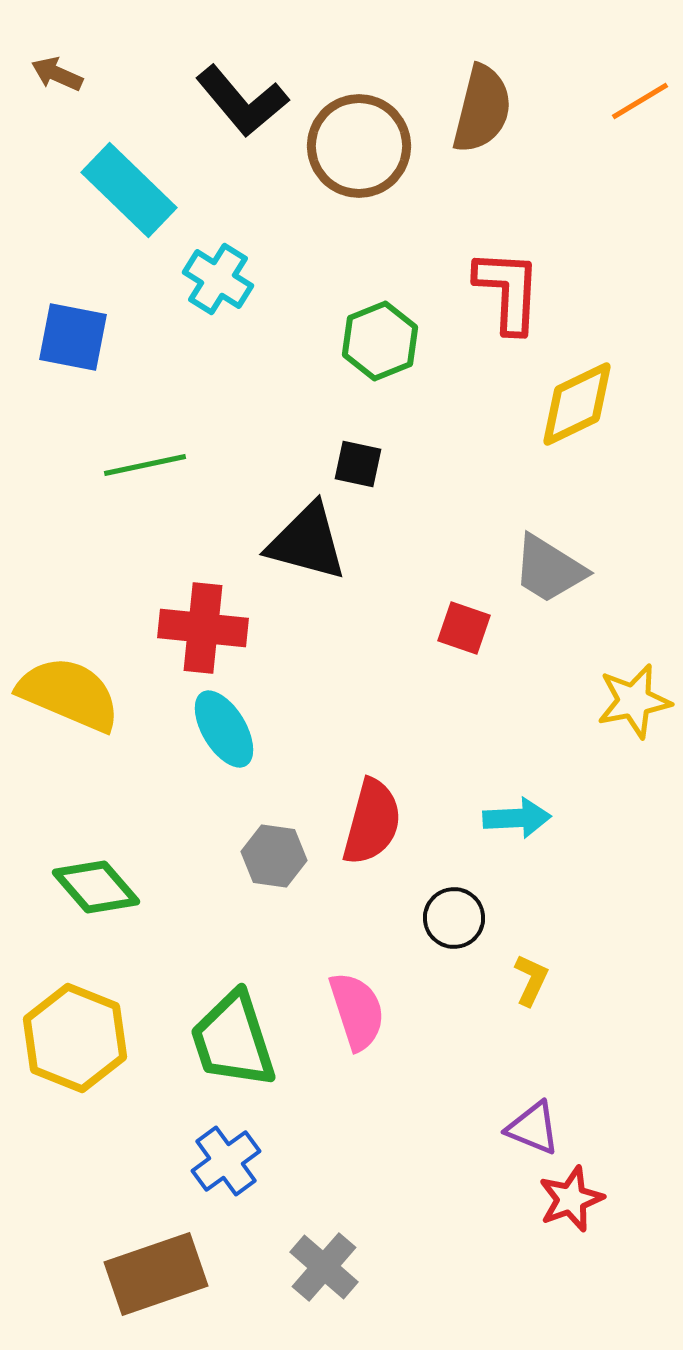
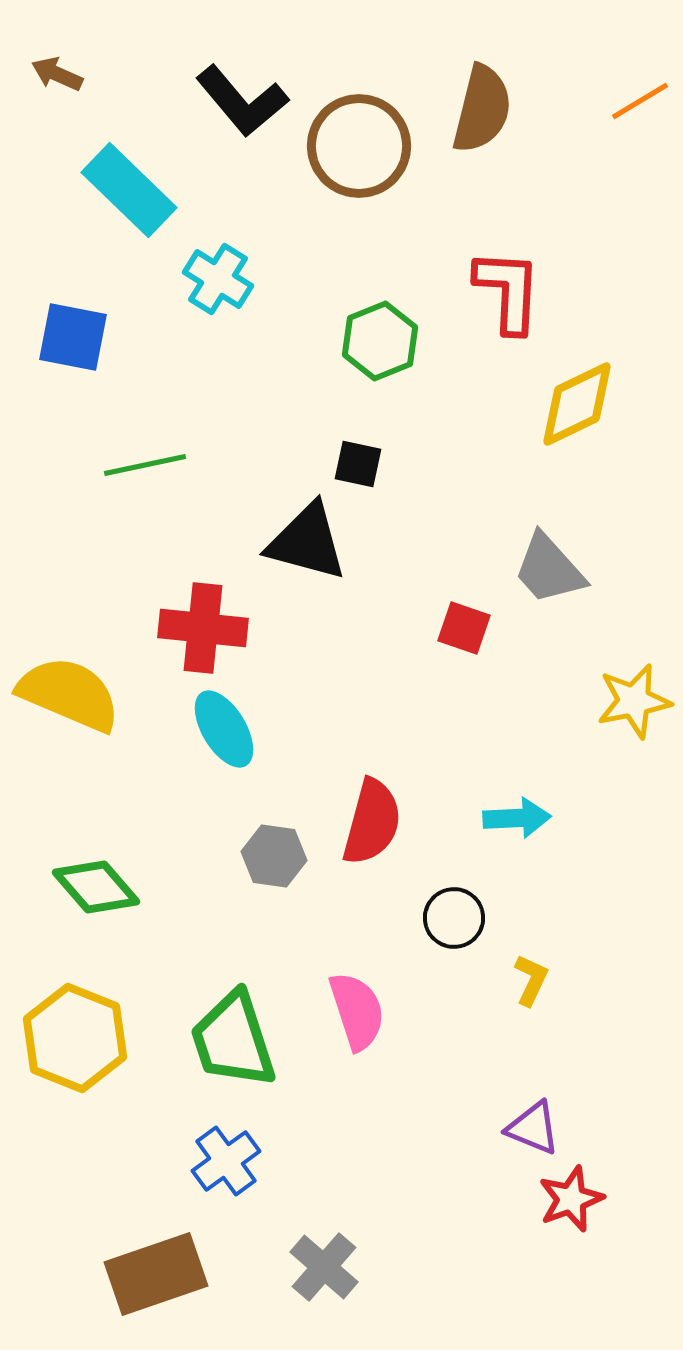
gray trapezoid: rotated 16 degrees clockwise
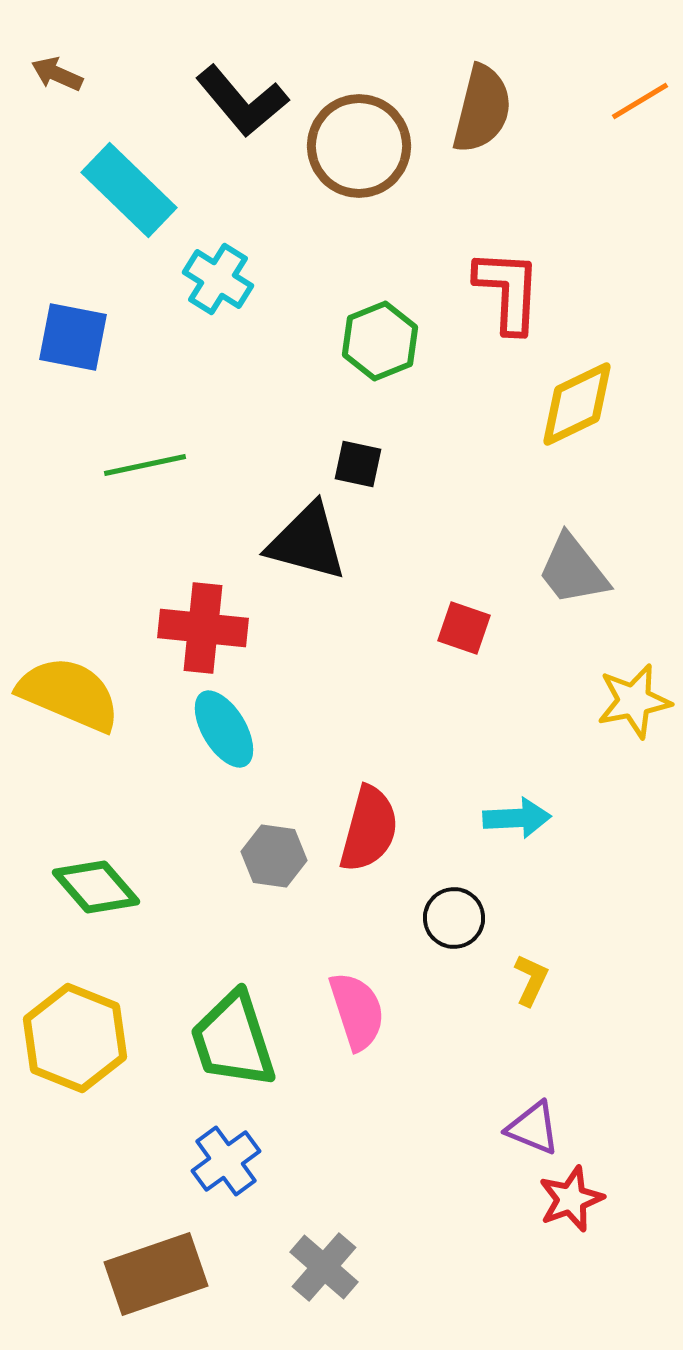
gray trapezoid: moved 24 px right, 1 px down; rotated 4 degrees clockwise
red semicircle: moved 3 px left, 7 px down
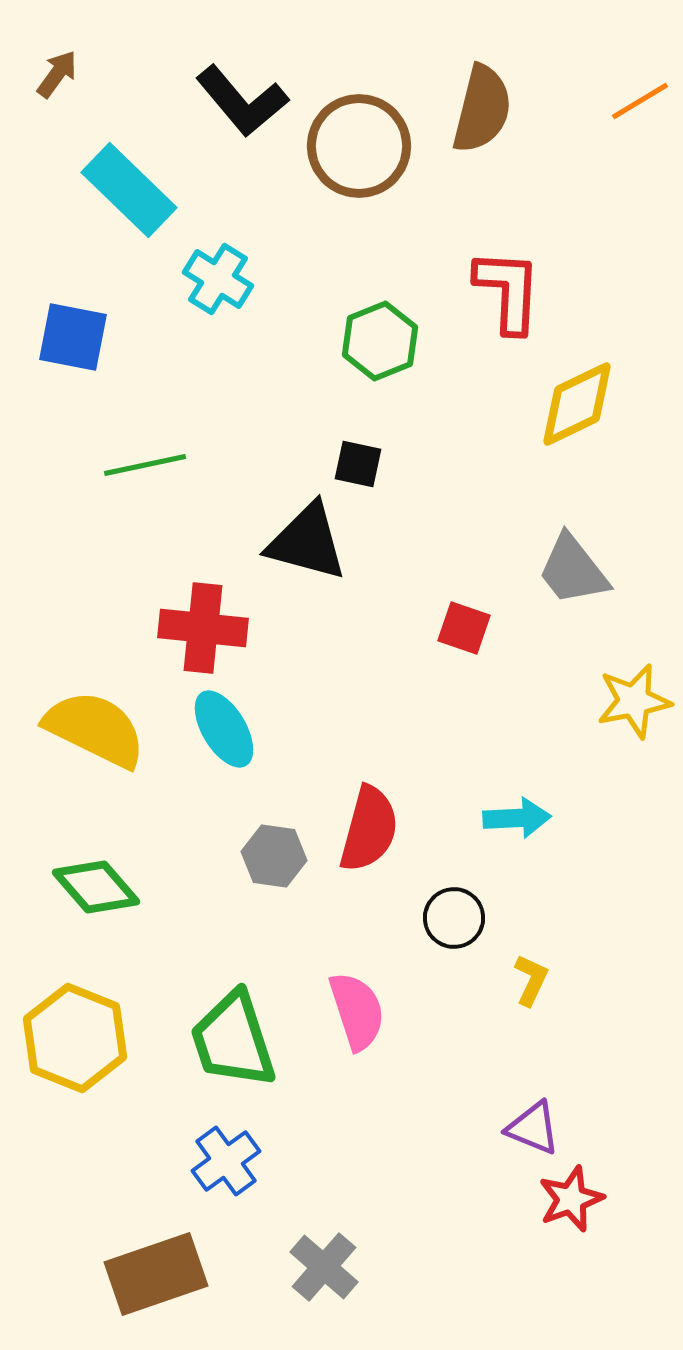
brown arrow: rotated 102 degrees clockwise
yellow semicircle: moved 26 px right, 35 px down; rotated 3 degrees clockwise
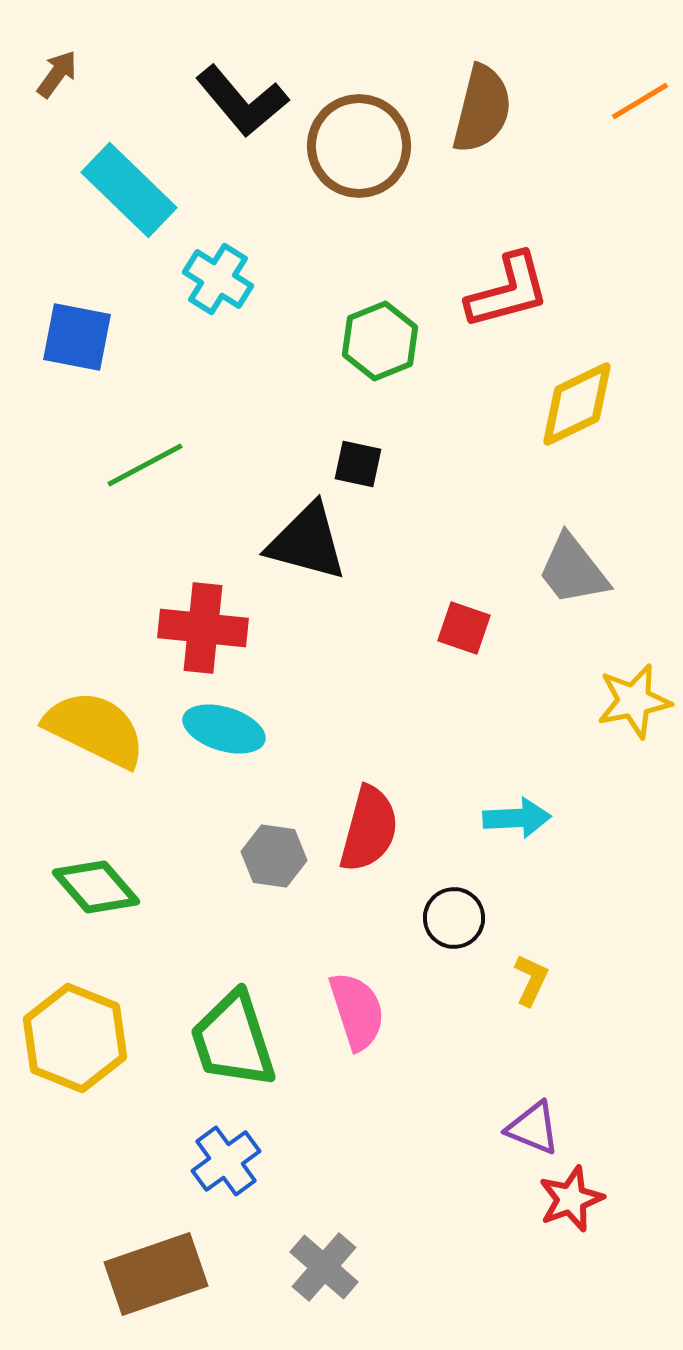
red L-shape: rotated 72 degrees clockwise
blue square: moved 4 px right
green line: rotated 16 degrees counterclockwise
cyan ellipse: rotated 42 degrees counterclockwise
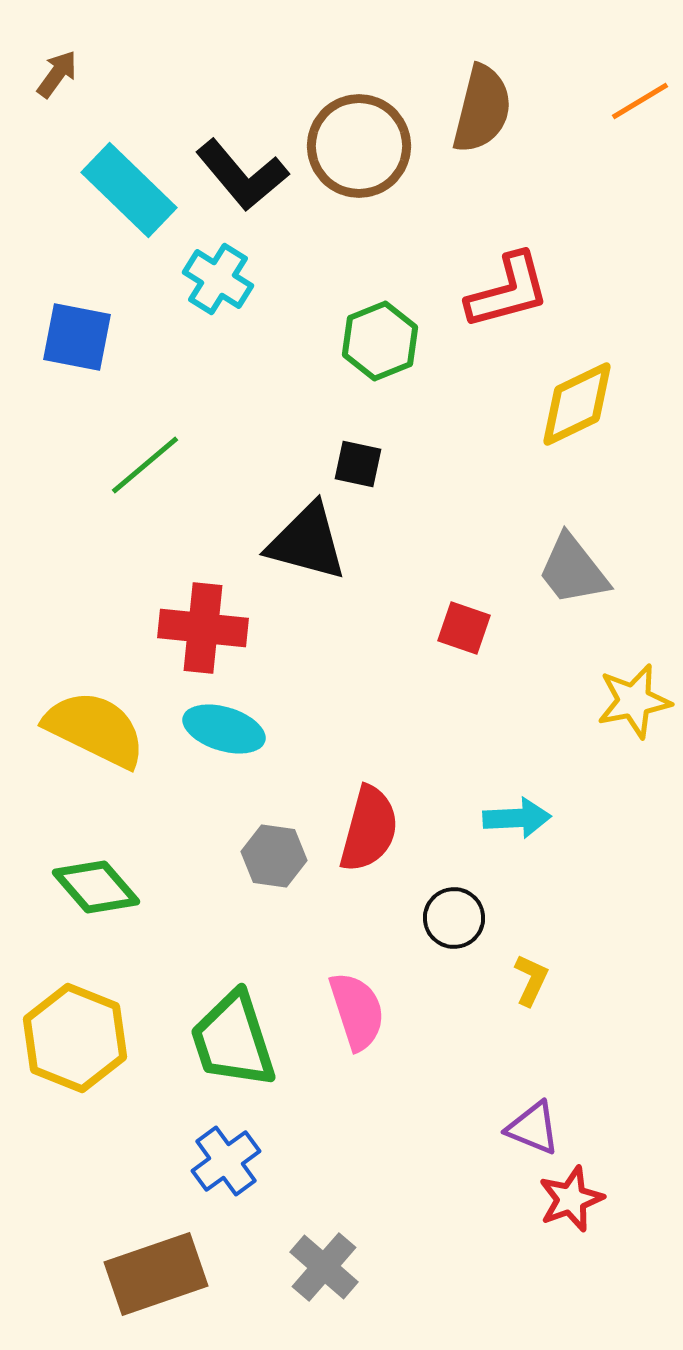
black L-shape: moved 74 px down
green line: rotated 12 degrees counterclockwise
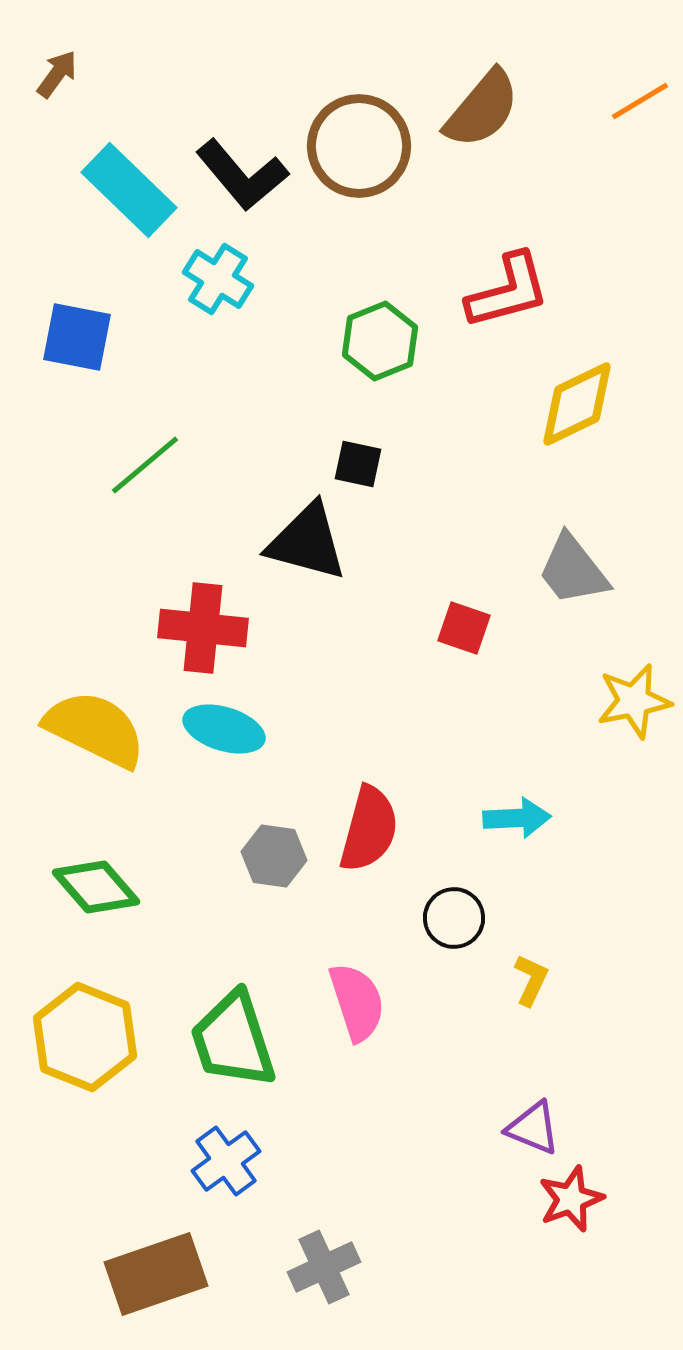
brown semicircle: rotated 26 degrees clockwise
pink semicircle: moved 9 px up
yellow hexagon: moved 10 px right, 1 px up
gray cross: rotated 24 degrees clockwise
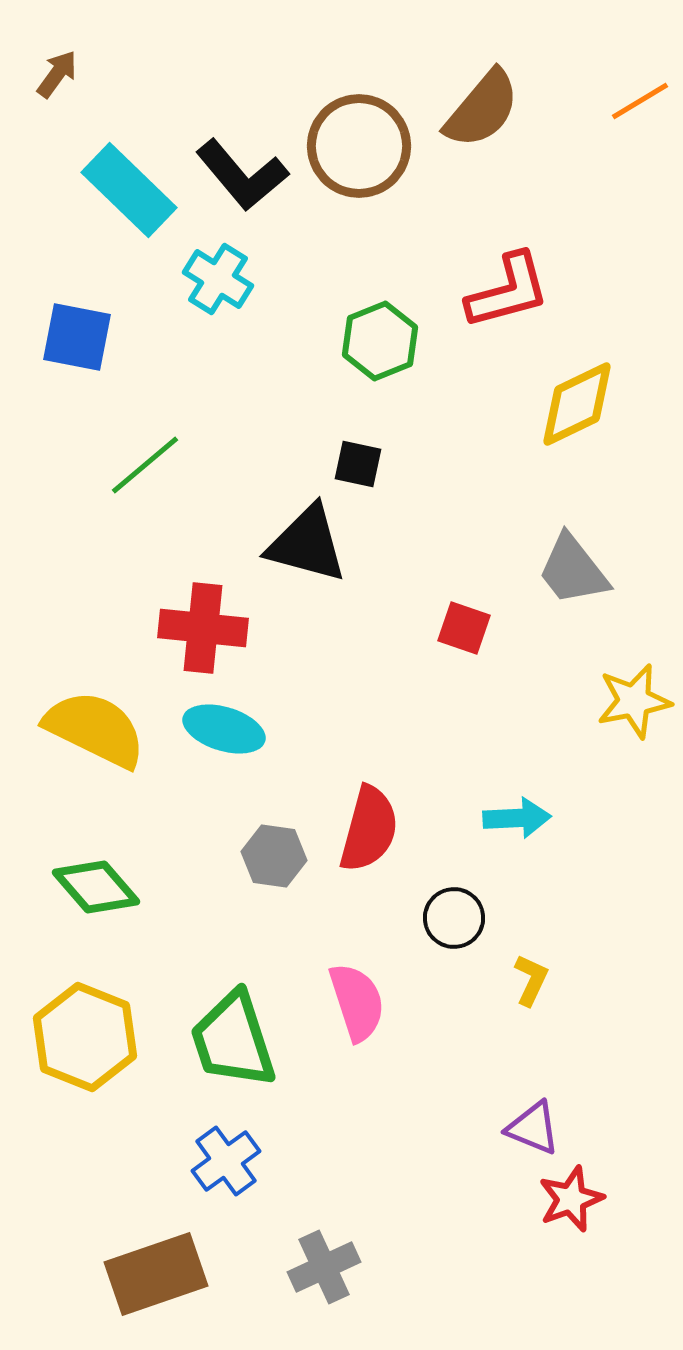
black triangle: moved 2 px down
